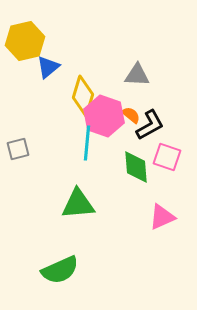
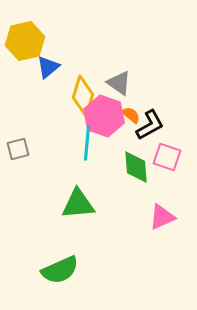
gray triangle: moved 18 px left, 8 px down; rotated 32 degrees clockwise
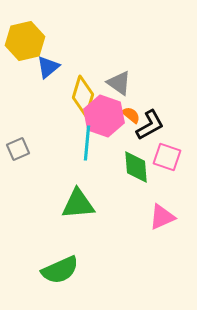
gray square: rotated 10 degrees counterclockwise
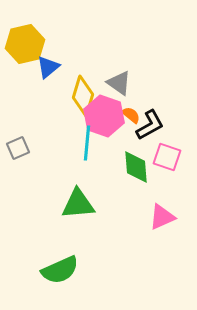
yellow hexagon: moved 3 px down
gray square: moved 1 px up
